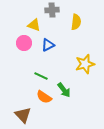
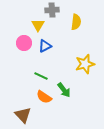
yellow triangle: moved 4 px right; rotated 40 degrees clockwise
blue triangle: moved 3 px left, 1 px down
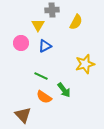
yellow semicircle: rotated 21 degrees clockwise
pink circle: moved 3 px left
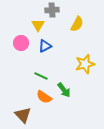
yellow semicircle: moved 1 px right, 2 px down
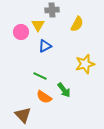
pink circle: moved 11 px up
green line: moved 1 px left
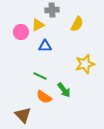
yellow triangle: rotated 32 degrees clockwise
blue triangle: rotated 24 degrees clockwise
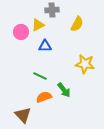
yellow star: rotated 24 degrees clockwise
orange semicircle: rotated 126 degrees clockwise
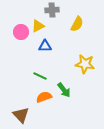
yellow triangle: moved 1 px down
brown triangle: moved 2 px left
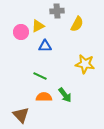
gray cross: moved 5 px right, 1 px down
green arrow: moved 1 px right, 5 px down
orange semicircle: rotated 21 degrees clockwise
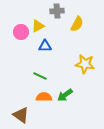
green arrow: rotated 91 degrees clockwise
brown triangle: rotated 12 degrees counterclockwise
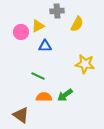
green line: moved 2 px left
